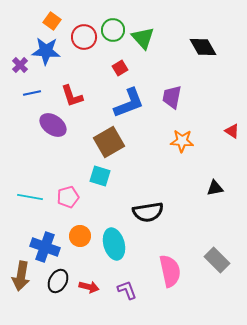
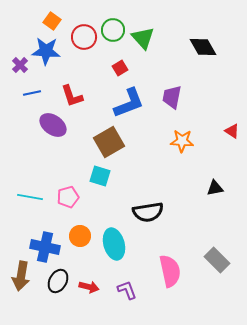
blue cross: rotated 8 degrees counterclockwise
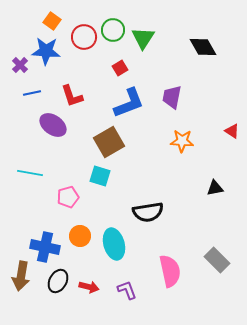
green triangle: rotated 15 degrees clockwise
cyan line: moved 24 px up
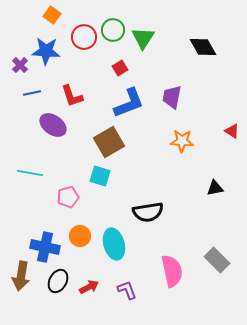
orange square: moved 6 px up
pink semicircle: moved 2 px right
red arrow: rotated 42 degrees counterclockwise
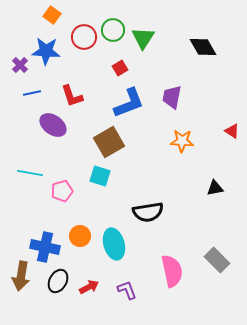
pink pentagon: moved 6 px left, 6 px up
